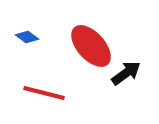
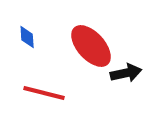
blue diamond: rotated 50 degrees clockwise
black arrow: rotated 24 degrees clockwise
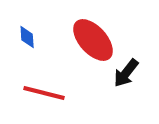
red ellipse: moved 2 px right, 6 px up
black arrow: rotated 140 degrees clockwise
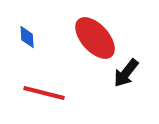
red ellipse: moved 2 px right, 2 px up
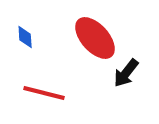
blue diamond: moved 2 px left
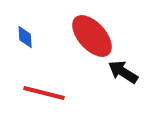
red ellipse: moved 3 px left, 2 px up
black arrow: moved 3 px left, 1 px up; rotated 84 degrees clockwise
